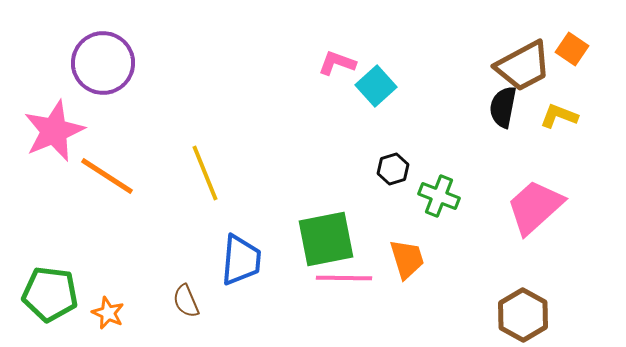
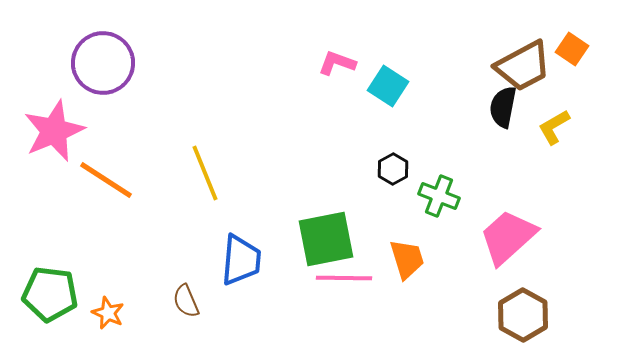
cyan square: moved 12 px right; rotated 15 degrees counterclockwise
yellow L-shape: moved 5 px left, 11 px down; rotated 51 degrees counterclockwise
black hexagon: rotated 12 degrees counterclockwise
orange line: moved 1 px left, 4 px down
pink trapezoid: moved 27 px left, 30 px down
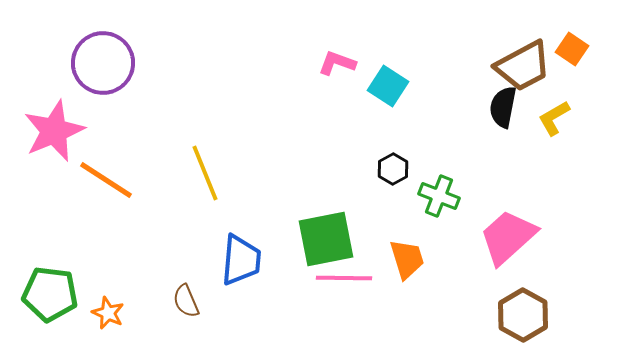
yellow L-shape: moved 9 px up
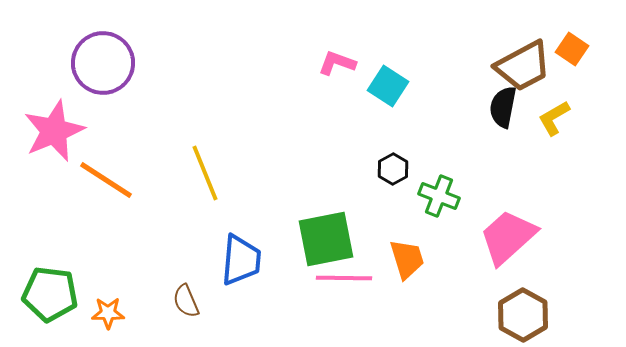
orange star: rotated 24 degrees counterclockwise
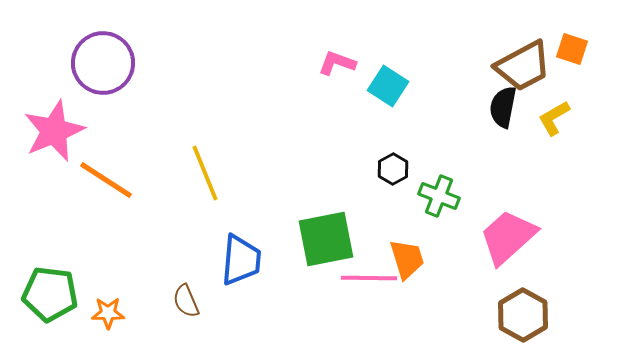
orange square: rotated 16 degrees counterclockwise
pink line: moved 25 px right
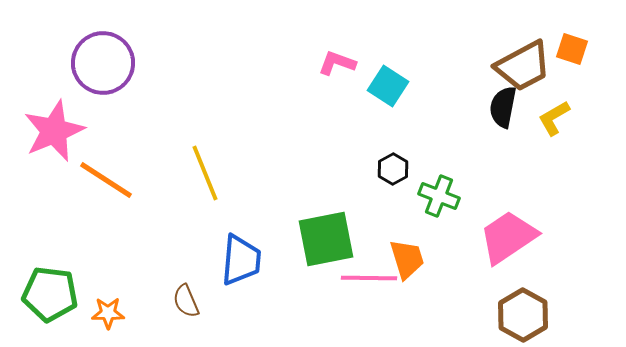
pink trapezoid: rotated 8 degrees clockwise
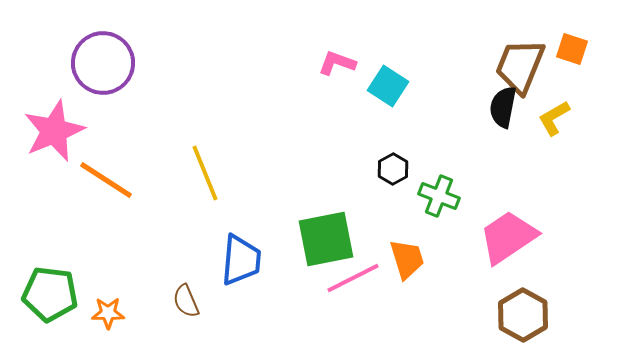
brown trapezoid: moved 3 px left; rotated 140 degrees clockwise
pink line: moved 16 px left; rotated 28 degrees counterclockwise
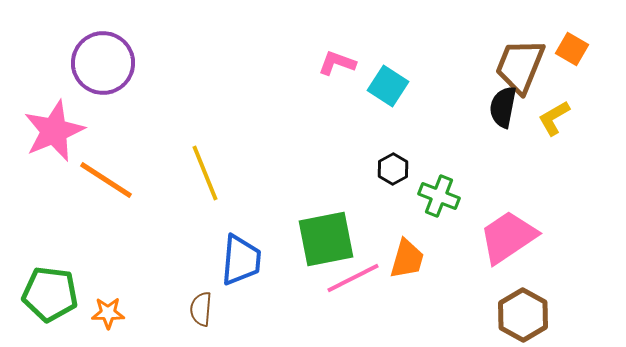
orange square: rotated 12 degrees clockwise
orange trapezoid: rotated 33 degrees clockwise
brown semicircle: moved 15 px right, 8 px down; rotated 28 degrees clockwise
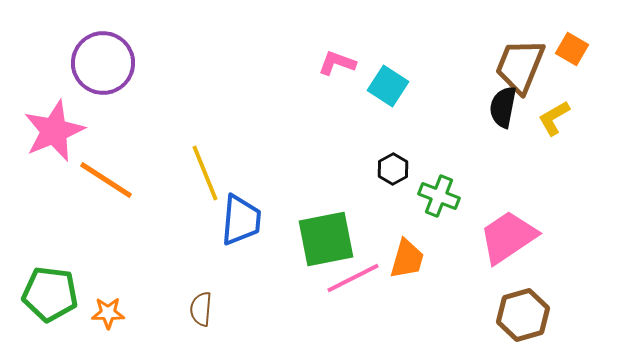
blue trapezoid: moved 40 px up
brown hexagon: rotated 15 degrees clockwise
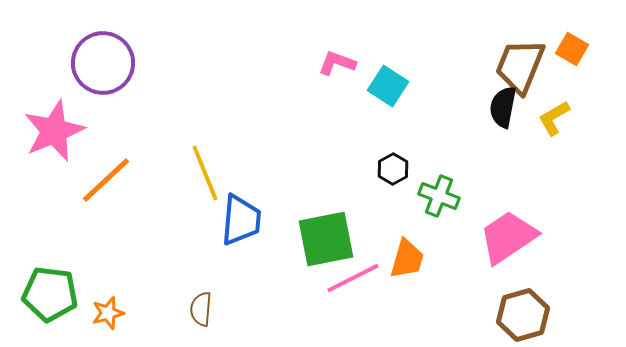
orange line: rotated 76 degrees counterclockwise
orange star: rotated 16 degrees counterclockwise
